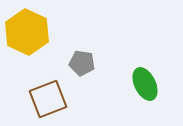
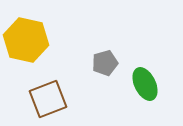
yellow hexagon: moved 1 px left, 8 px down; rotated 12 degrees counterclockwise
gray pentagon: moved 23 px right; rotated 25 degrees counterclockwise
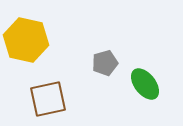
green ellipse: rotated 12 degrees counterclockwise
brown square: rotated 9 degrees clockwise
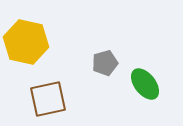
yellow hexagon: moved 2 px down
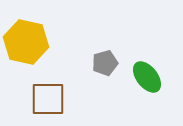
green ellipse: moved 2 px right, 7 px up
brown square: rotated 12 degrees clockwise
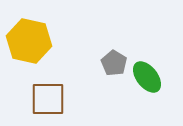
yellow hexagon: moved 3 px right, 1 px up
gray pentagon: moved 9 px right; rotated 25 degrees counterclockwise
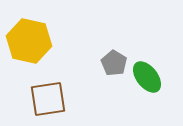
brown square: rotated 9 degrees counterclockwise
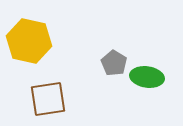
green ellipse: rotated 44 degrees counterclockwise
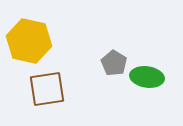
brown square: moved 1 px left, 10 px up
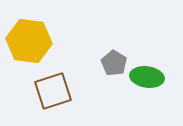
yellow hexagon: rotated 6 degrees counterclockwise
brown square: moved 6 px right, 2 px down; rotated 9 degrees counterclockwise
